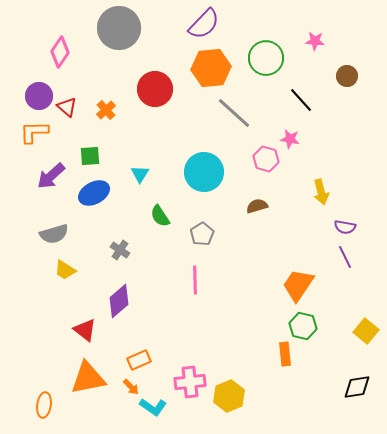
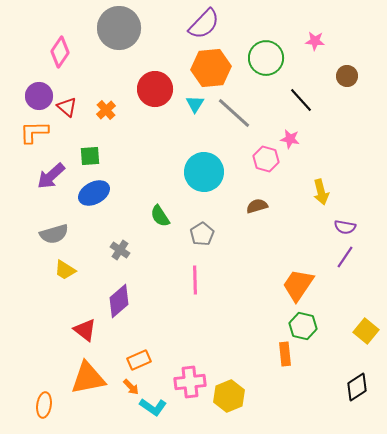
cyan triangle at (140, 174): moved 55 px right, 70 px up
purple line at (345, 257): rotated 60 degrees clockwise
black diamond at (357, 387): rotated 24 degrees counterclockwise
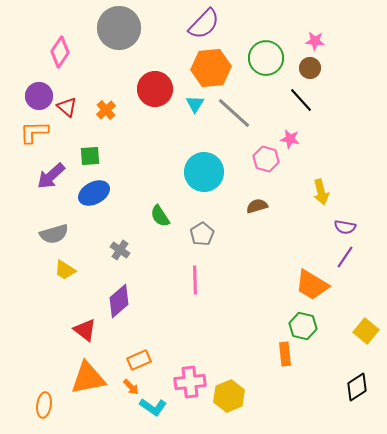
brown circle at (347, 76): moved 37 px left, 8 px up
orange trapezoid at (298, 285): moved 14 px right; rotated 93 degrees counterclockwise
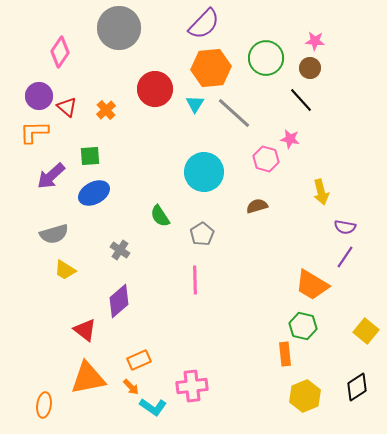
pink cross at (190, 382): moved 2 px right, 4 px down
yellow hexagon at (229, 396): moved 76 px right
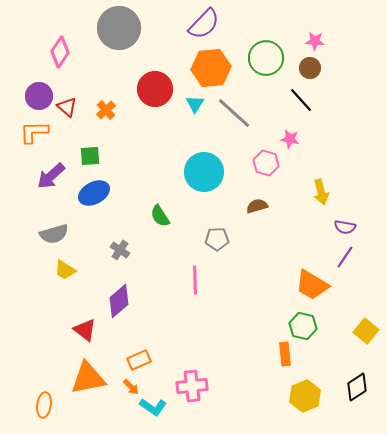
pink hexagon at (266, 159): moved 4 px down
gray pentagon at (202, 234): moved 15 px right, 5 px down; rotated 30 degrees clockwise
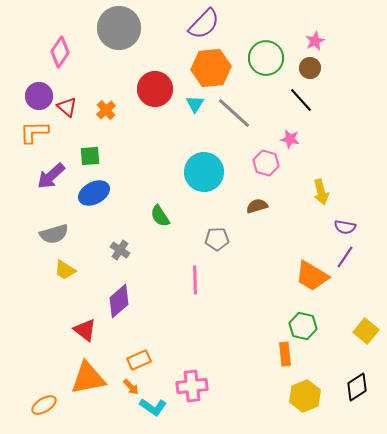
pink star at (315, 41): rotated 30 degrees counterclockwise
orange trapezoid at (312, 285): moved 9 px up
orange ellipse at (44, 405): rotated 50 degrees clockwise
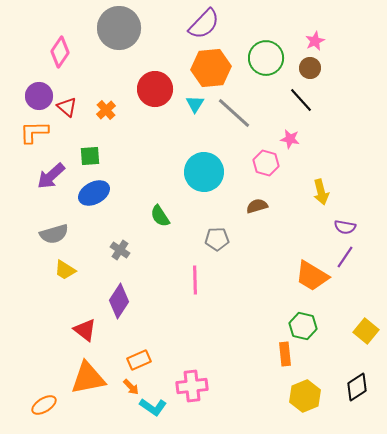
purple diamond at (119, 301): rotated 16 degrees counterclockwise
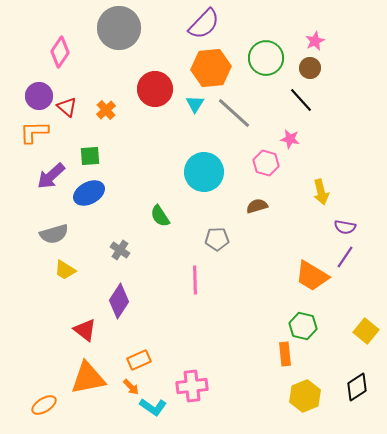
blue ellipse at (94, 193): moved 5 px left
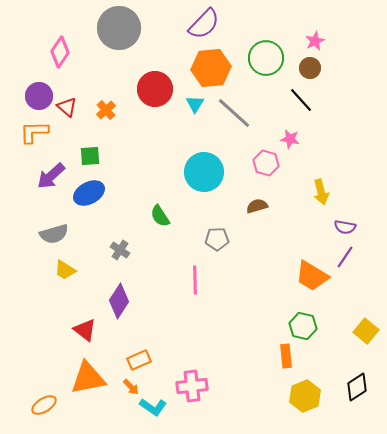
orange rectangle at (285, 354): moved 1 px right, 2 px down
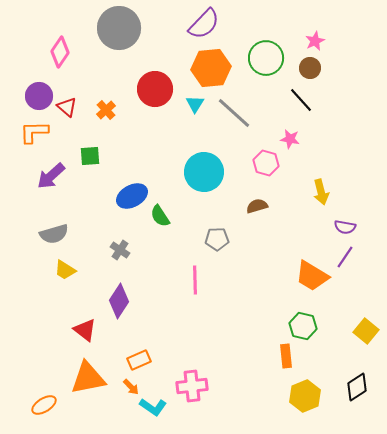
blue ellipse at (89, 193): moved 43 px right, 3 px down
